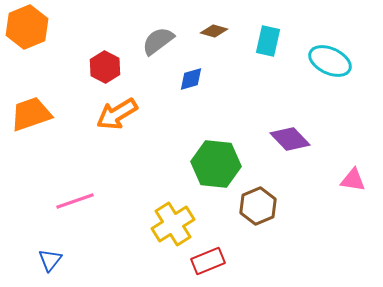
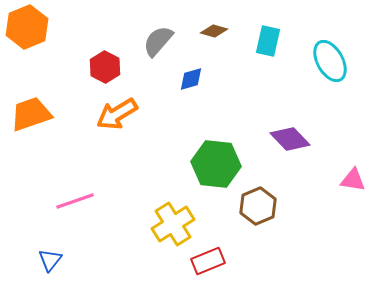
gray semicircle: rotated 12 degrees counterclockwise
cyan ellipse: rotated 36 degrees clockwise
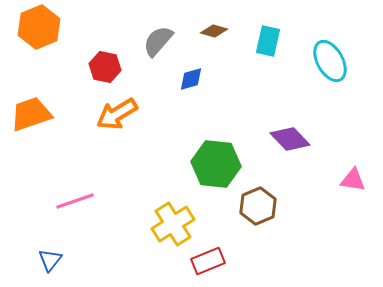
orange hexagon: moved 12 px right
red hexagon: rotated 16 degrees counterclockwise
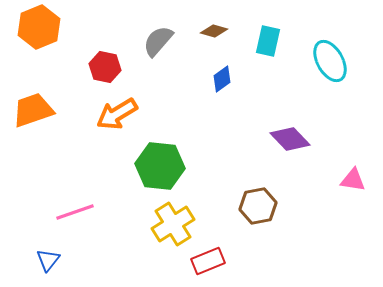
blue diamond: moved 31 px right; rotated 20 degrees counterclockwise
orange trapezoid: moved 2 px right, 4 px up
green hexagon: moved 56 px left, 2 px down
pink line: moved 11 px down
brown hexagon: rotated 12 degrees clockwise
blue triangle: moved 2 px left
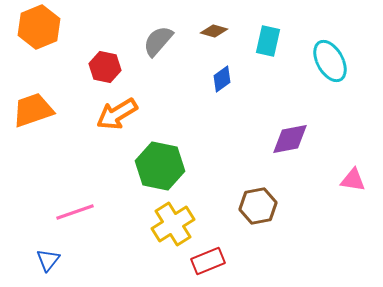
purple diamond: rotated 57 degrees counterclockwise
green hexagon: rotated 6 degrees clockwise
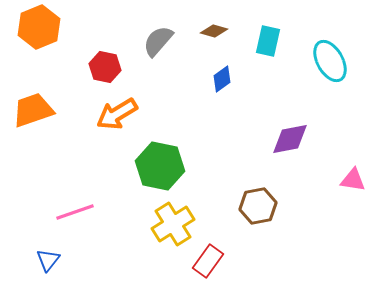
red rectangle: rotated 32 degrees counterclockwise
